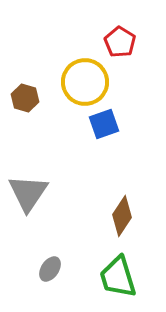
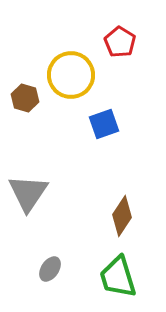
yellow circle: moved 14 px left, 7 px up
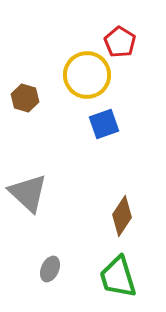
yellow circle: moved 16 px right
gray triangle: rotated 21 degrees counterclockwise
gray ellipse: rotated 10 degrees counterclockwise
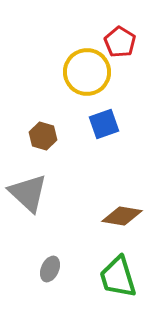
yellow circle: moved 3 px up
brown hexagon: moved 18 px right, 38 px down
brown diamond: rotated 66 degrees clockwise
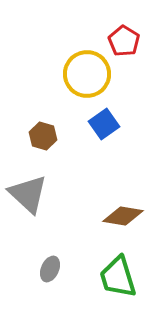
red pentagon: moved 4 px right, 1 px up
yellow circle: moved 2 px down
blue square: rotated 16 degrees counterclockwise
gray triangle: moved 1 px down
brown diamond: moved 1 px right
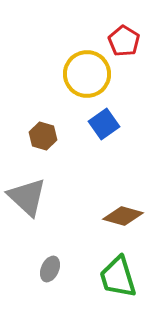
gray triangle: moved 1 px left, 3 px down
brown diamond: rotated 6 degrees clockwise
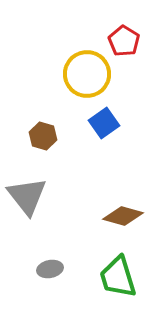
blue square: moved 1 px up
gray triangle: moved 1 px up; rotated 9 degrees clockwise
gray ellipse: rotated 55 degrees clockwise
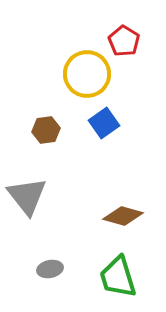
brown hexagon: moved 3 px right, 6 px up; rotated 24 degrees counterclockwise
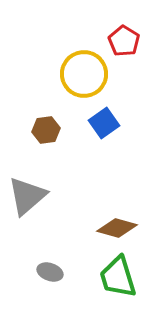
yellow circle: moved 3 px left
gray triangle: rotated 27 degrees clockwise
brown diamond: moved 6 px left, 12 px down
gray ellipse: moved 3 px down; rotated 30 degrees clockwise
